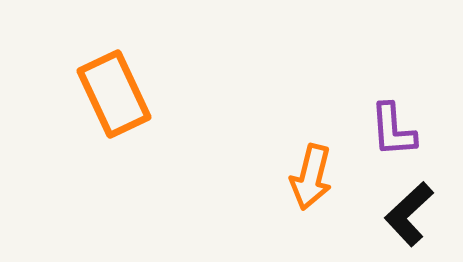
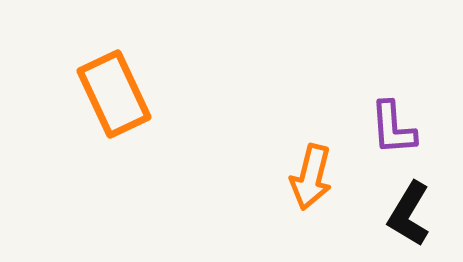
purple L-shape: moved 2 px up
black L-shape: rotated 16 degrees counterclockwise
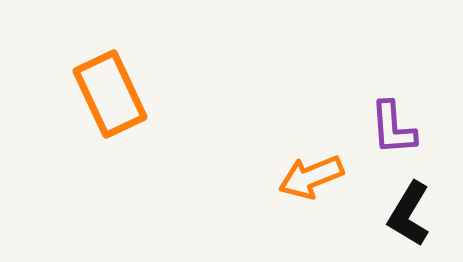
orange rectangle: moved 4 px left
orange arrow: rotated 54 degrees clockwise
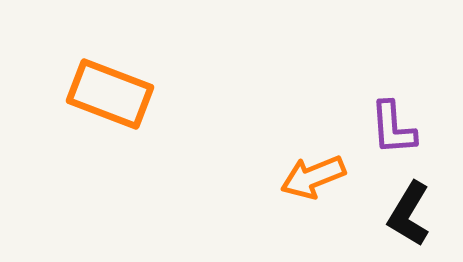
orange rectangle: rotated 44 degrees counterclockwise
orange arrow: moved 2 px right
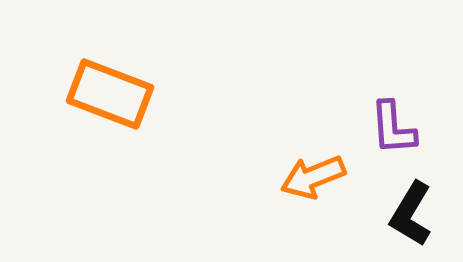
black L-shape: moved 2 px right
